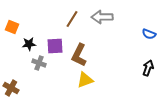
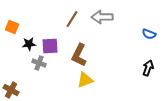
purple square: moved 5 px left
brown cross: moved 2 px down
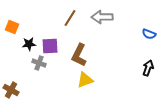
brown line: moved 2 px left, 1 px up
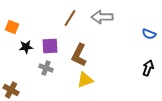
black star: moved 3 px left, 3 px down
gray cross: moved 7 px right, 5 px down
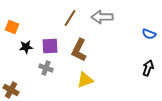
brown L-shape: moved 5 px up
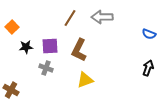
orange square: rotated 24 degrees clockwise
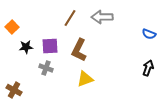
yellow triangle: moved 1 px up
brown cross: moved 3 px right
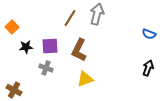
gray arrow: moved 5 px left, 3 px up; rotated 105 degrees clockwise
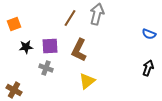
orange square: moved 2 px right, 3 px up; rotated 24 degrees clockwise
yellow triangle: moved 2 px right, 2 px down; rotated 18 degrees counterclockwise
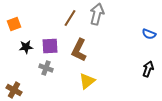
black arrow: moved 1 px down
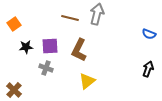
brown line: rotated 72 degrees clockwise
orange square: rotated 16 degrees counterclockwise
brown cross: rotated 14 degrees clockwise
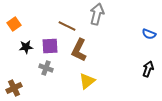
brown line: moved 3 px left, 8 px down; rotated 12 degrees clockwise
brown cross: moved 2 px up; rotated 21 degrees clockwise
